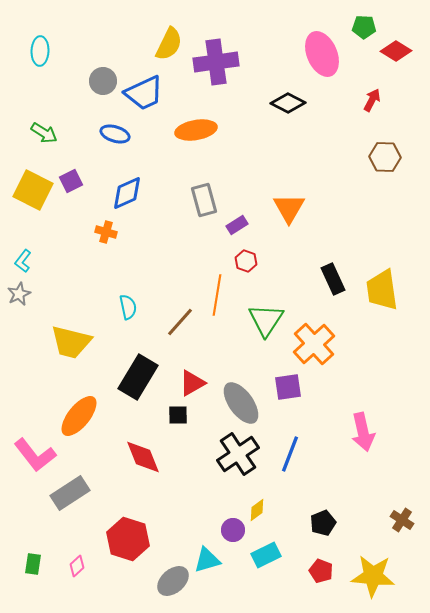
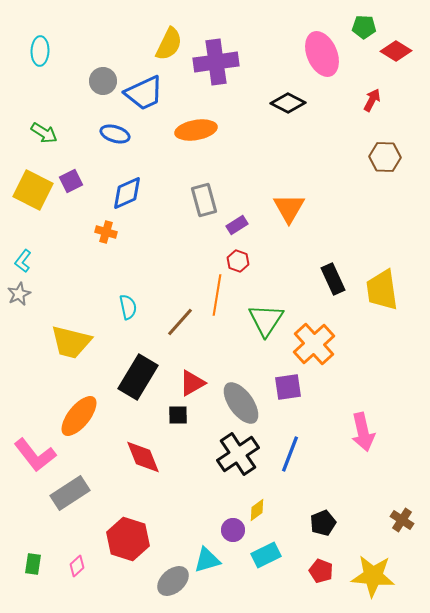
red hexagon at (246, 261): moved 8 px left
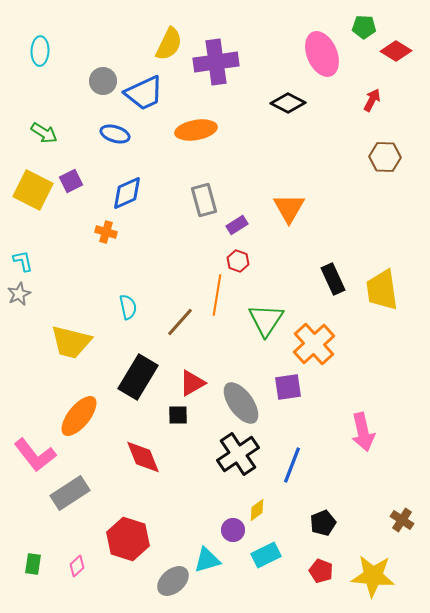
cyan L-shape at (23, 261): rotated 130 degrees clockwise
blue line at (290, 454): moved 2 px right, 11 px down
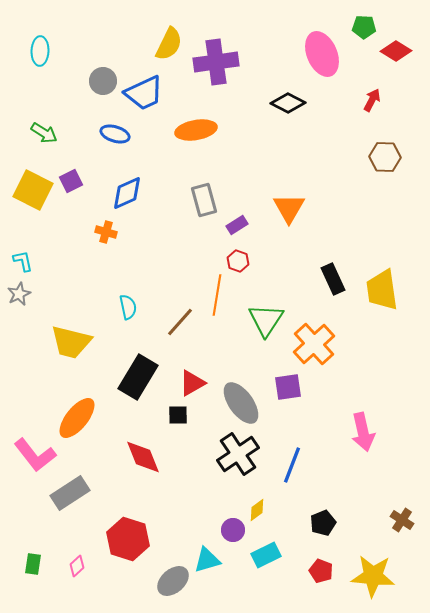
orange ellipse at (79, 416): moved 2 px left, 2 px down
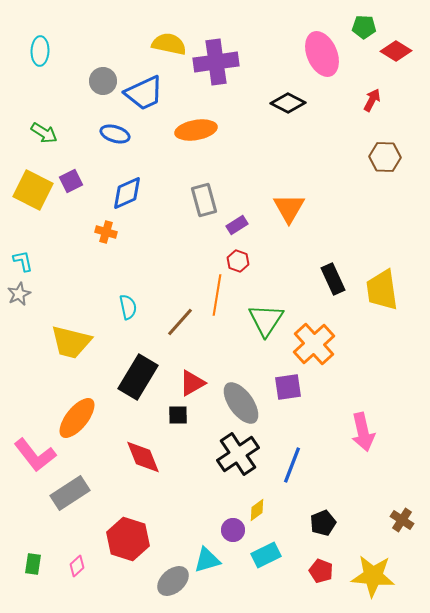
yellow semicircle at (169, 44): rotated 104 degrees counterclockwise
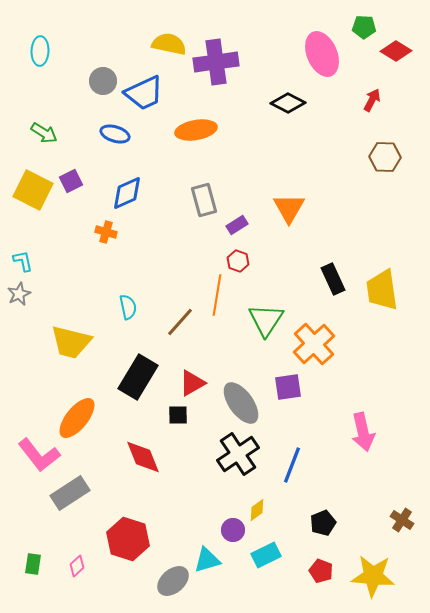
pink L-shape at (35, 455): moved 4 px right
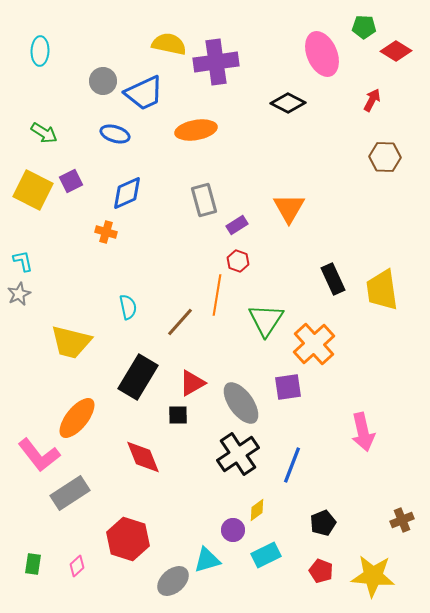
brown cross at (402, 520): rotated 35 degrees clockwise
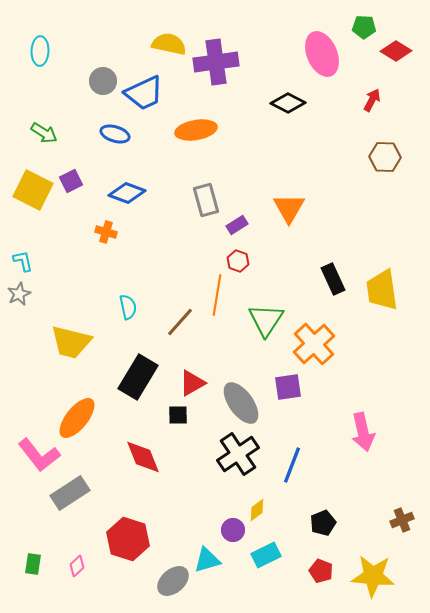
blue diamond at (127, 193): rotated 45 degrees clockwise
gray rectangle at (204, 200): moved 2 px right
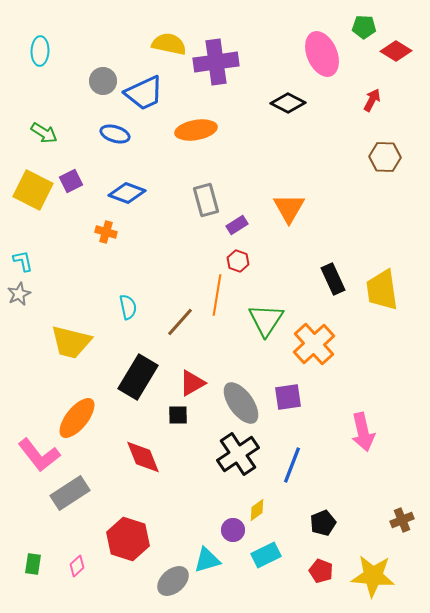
purple square at (288, 387): moved 10 px down
